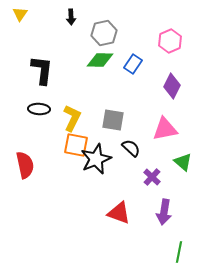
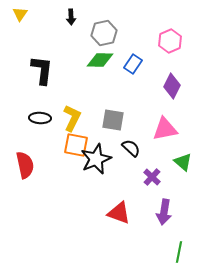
black ellipse: moved 1 px right, 9 px down
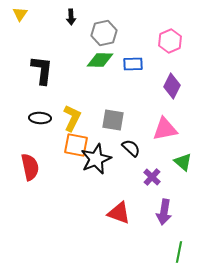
blue rectangle: rotated 54 degrees clockwise
red semicircle: moved 5 px right, 2 px down
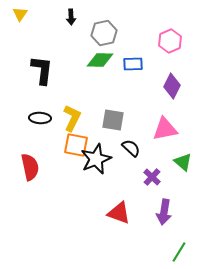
green line: rotated 20 degrees clockwise
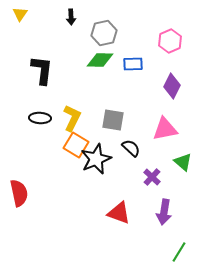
orange square: rotated 20 degrees clockwise
red semicircle: moved 11 px left, 26 px down
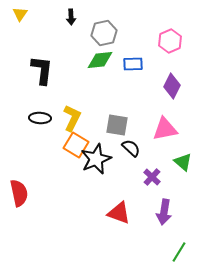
green diamond: rotated 8 degrees counterclockwise
gray square: moved 4 px right, 5 px down
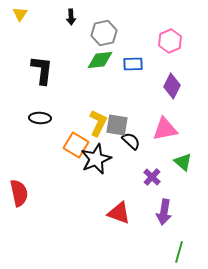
yellow L-shape: moved 26 px right, 5 px down
black semicircle: moved 7 px up
green line: rotated 15 degrees counterclockwise
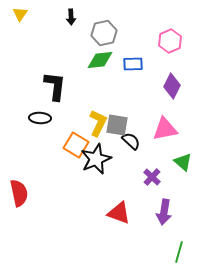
black L-shape: moved 13 px right, 16 px down
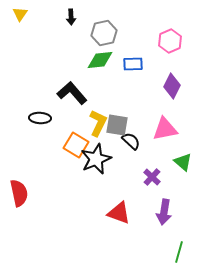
black L-shape: moved 17 px right, 7 px down; rotated 48 degrees counterclockwise
